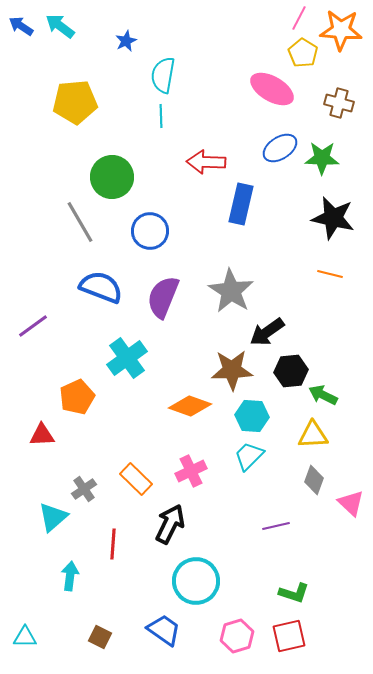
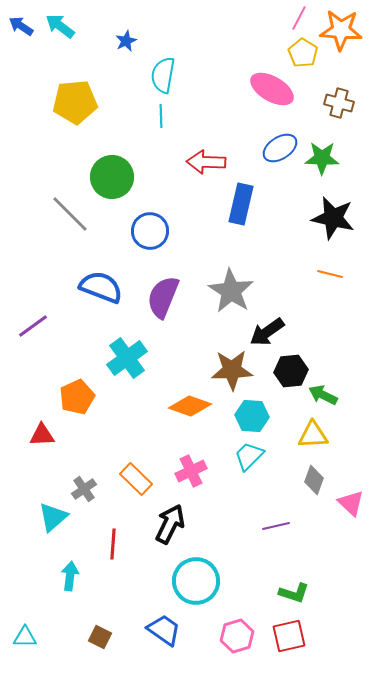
gray line at (80, 222): moved 10 px left, 8 px up; rotated 15 degrees counterclockwise
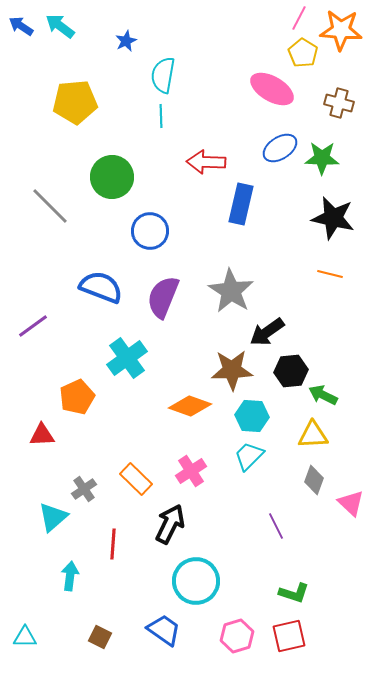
gray line at (70, 214): moved 20 px left, 8 px up
pink cross at (191, 471): rotated 8 degrees counterclockwise
purple line at (276, 526): rotated 76 degrees clockwise
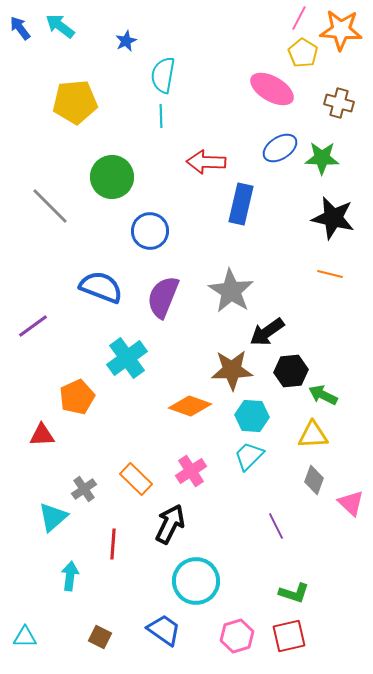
blue arrow at (21, 26): moved 1 px left, 2 px down; rotated 20 degrees clockwise
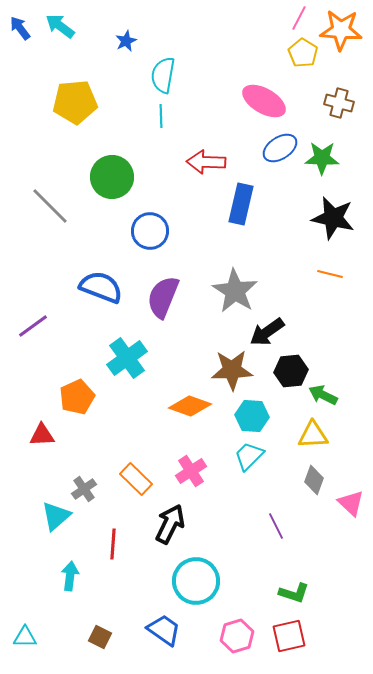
pink ellipse at (272, 89): moved 8 px left, 12 px down
gray star at (231, 291): moved 4 px right
cyan triangle at (53, 517): moved 3 px right, 1 px up
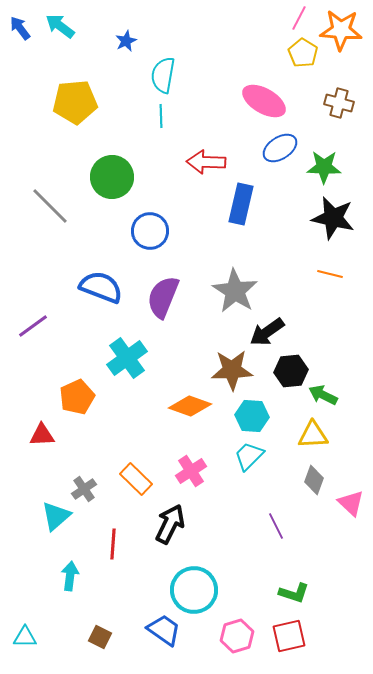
green star at (322, 158): moved 2 px right, 9 px down
cyan circle at (196, 581): moved 2 px left, 9 px down
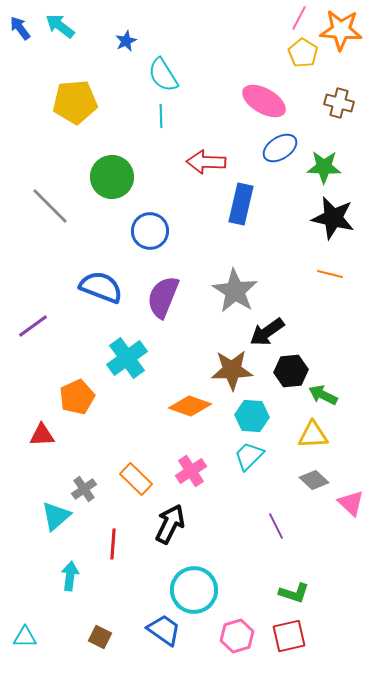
cyan semicircle at (163, 75): rotated 42 degrees counterclockwise
gray diamond at (314, 480): rotated 68 degrees counterclockwise
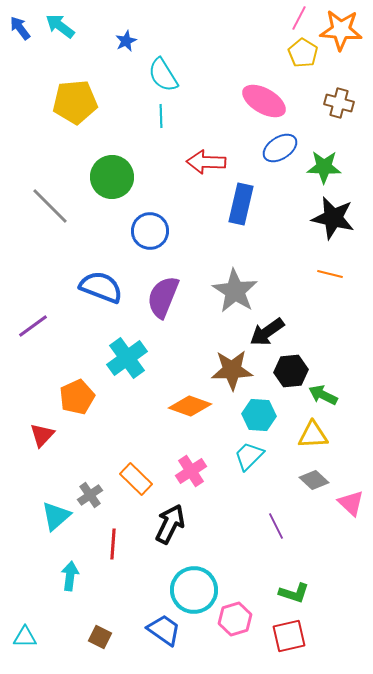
cyan hexagon at (252, 416): moved 7 px right, 1 px up
red triangle at (42, 435): rotated 44 degrees counterclockwise
gray cross at (84, 489): moved 6 px right, 6 px down
pink hexagon at (237, 636): moved 2 px left, 17 px up
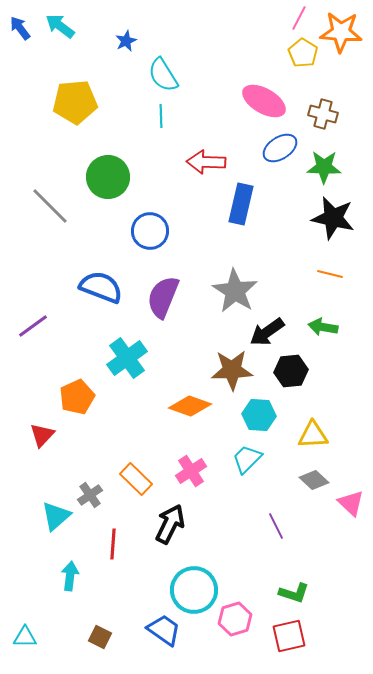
orange star at (341, 30): moved 2 px down
brown cross at (339, 103): moved 16 px left, 11 px down
green circle at (112, 177): moved 4 px left
green arrow at (323, 395): moved 68 px up; rotated 16 degrees counterclockwise
cyan trapezoid at (249, 456): moved 2 px left, 3 px down
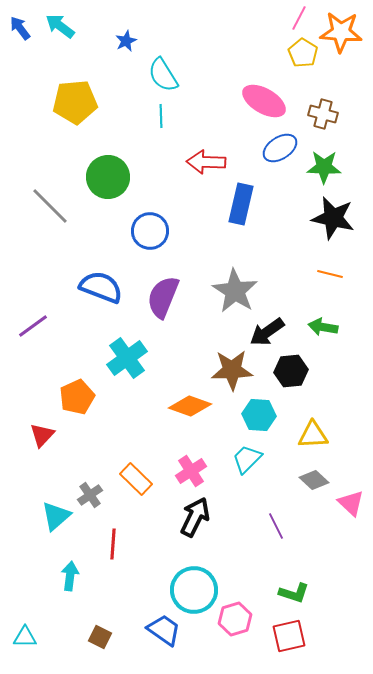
black arrow at (170, 524): moved 25 px right, 7 px up
